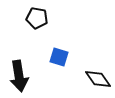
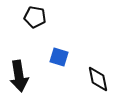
black pentagon: moved 2 px left, 1 px up
black diamond: rotated 24 degrees clockwise
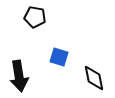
black diamond: moved 4 px left, 1 px up
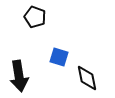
black pentagon: rotated 10 degrees clockwise
black diamond: moved 7 px left
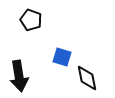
black pentagon: moved 4 px left, 3 px down
blue square: moved 3 px right
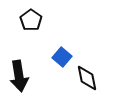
black pentagon: rotated 15 degrees clockwise
blue square: rotated 24 degrees clockwise
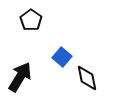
black arrow: moved 1 px right, 1 px down; rotated 140 degrees counterclockwise
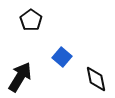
black diamond: moved 9 px right, 1 px down
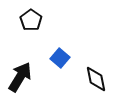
blue square: moved 2 px left, 1 px down
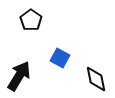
blue square: rotated 12 degrees counterclockwise
black arrow: moved 1 px left, 1 px up
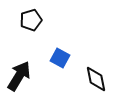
black pentagon: rotated 20 degrees clockwise
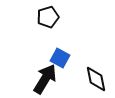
black pentagon: moved 17 px right, 3 px up
black arrow: moved 26 px right, 3 px down
